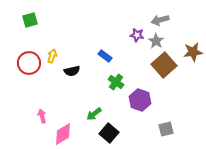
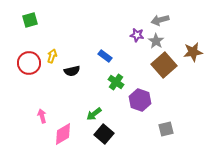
black square: moved 5 px left, 1 px down
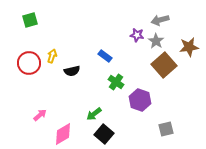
brown star: moved 4 px left, 5 px up
pink arrow: moved 2 px left, 1 px up; rotated 64 degrees clockwise
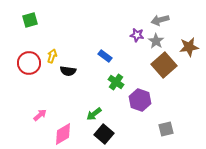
black semicircle: moved 4 px left; rotated 21 degrees clockwise
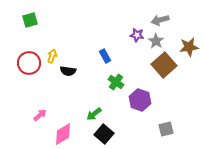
blue rectangle: rotated 24 degrees clockwise
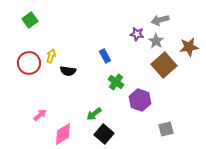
green square: rotated 21 degrees counterclockwise
purple star: moved 1 px up
yellow arrow: moved 1 px left
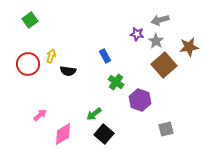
red circle: moved 1 px left, 1 px down
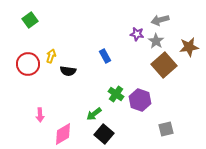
green cross: moved 12 px down
pink arrow: rotated 128 degrees clockwise
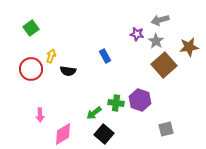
green square: moved 1 px right, 8 px down
red circle: moved 3 px right, 5 px down
green cross: moved 9 px down; rotated 28 degrees counterclockwise
green arrow: moved 1 px up
